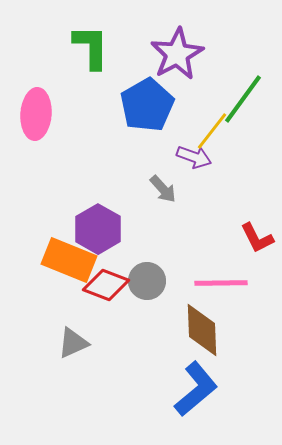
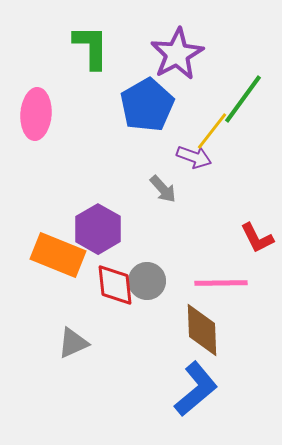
orange rectangle: moved 11 px left, 5 px up
red diamond: moved 9 px right; rotated 63 degrees clockwise
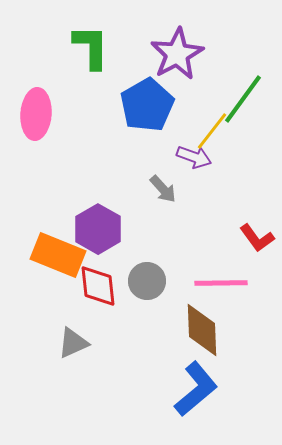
red L-shape: rotated 9 degrees counterclockwise
red diamond: moved 17 px left, 1 px down
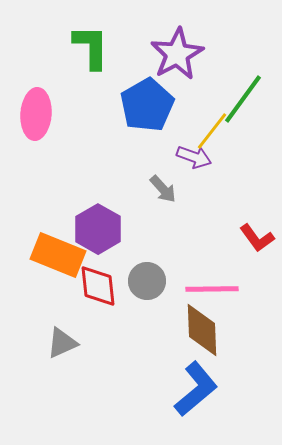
pink line: moved 9 px left, 6 px down
gray triangle: moved 11 px left
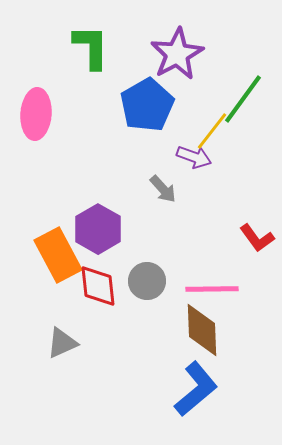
orange rectangle: rotated 40 degrees clockwise
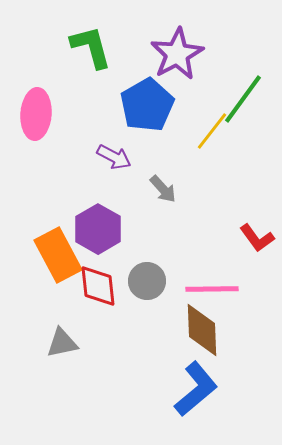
green L-shape: rotated 15 degrees counterclockwise
purple arrow: moved 80 px left; rotated 8 degrees clockwise
gray triangle: rotated 12 degrees clockwise
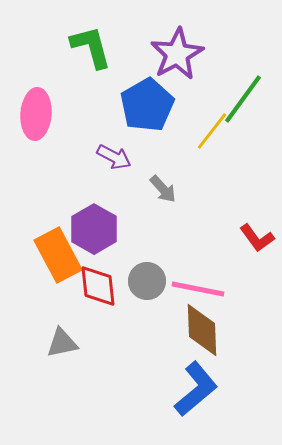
purple hexagon: moved 4 px left
pink line: moved 14 px left; rotated 12 degrees clockwise
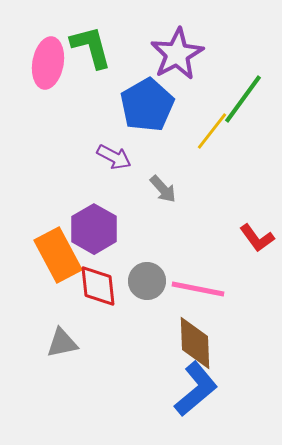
pink ellipse: moved 12 px right, 51 px up; rotated 6 degrees clockwise
brown diamond: moved 7 px left, 13 px down
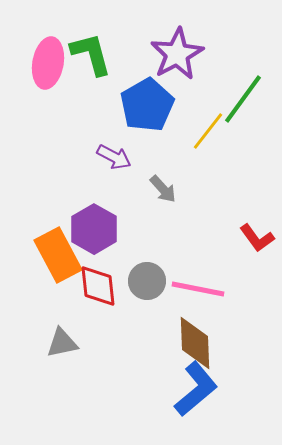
green L-shape: moved 7 px down
yellow line: moved 4 px left
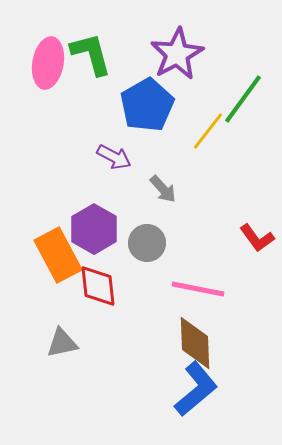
gray circle: moved 38 px up
